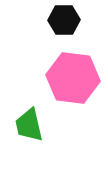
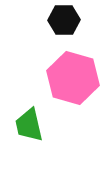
pink hexagon: rotated 9 degrees clockwise
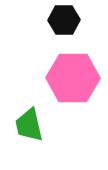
pink hexagon: rotated 15 degrees counterclockwise
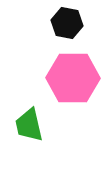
black hexagon: moved 3 px right, 3 px down; rotated 12 degrees clockwise
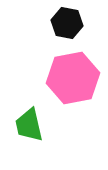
pink hexagon: rotated 12 degrees counterclockwise
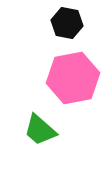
green trapezoid: moved 11 px right, 5 px down; rotated 36 degrees counterclockwise
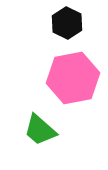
black hexagon: rotated 16 degrees clockwise
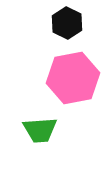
green trapezoid: rotated 45 degrees counterclockwise
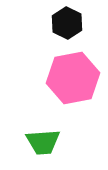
green trapezoid: moved 3 px right, 12 px down
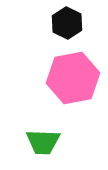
green trapezoid: rotated 6 degrees clockwise
